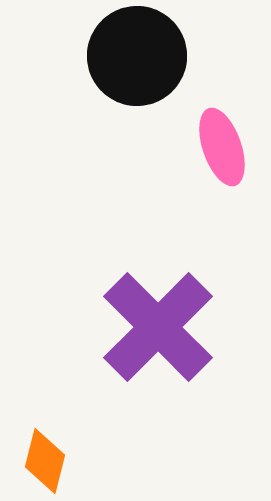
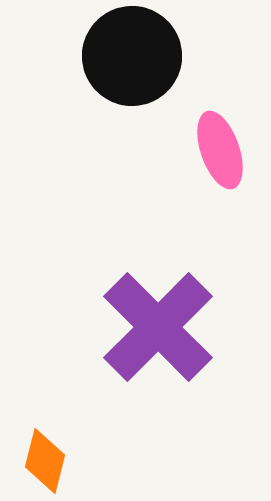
black circle: moved 5 px left
pink ellipse: moved 2 px left, 3 px down
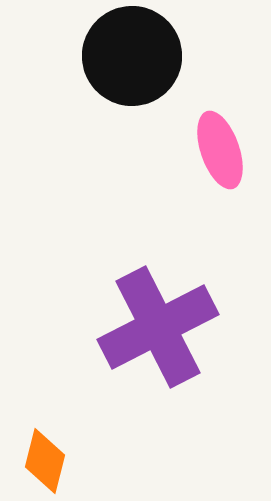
purple cross: rotated 18 degrees clockwise
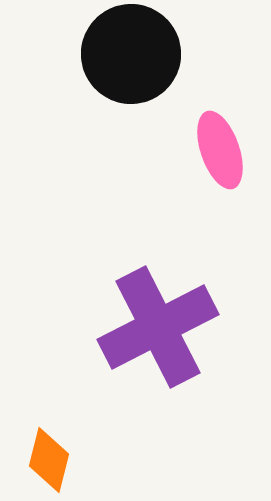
black circle: moved 1 px left, 2 px up
orange diamond: moved 4 px right, 1 px up
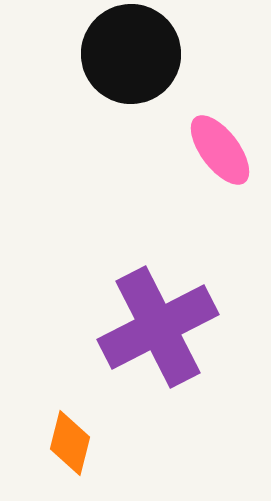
pink ellipse: rotated 18 degrees counterclockwise
orange diamond: moved 21 px right, 17 px up
